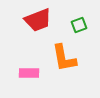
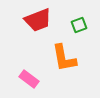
pink rectangle: moved 6 px down; rotated 36 degrees clockwise
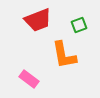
orange L-shape: moved 3 px up
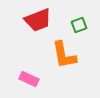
pink rectangle: rotated 12 degrees counterclockwise
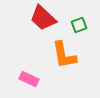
red trapezoid: moved 5 px right, 2 px up; rotated 64 degrees clockwise
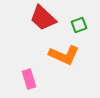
orange L-shape: rotated 56 degrees counterclockwise
pink rectangle: rotated 48 degrees clockwise
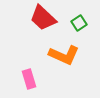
green square: moved 2 px up; rotated 14 degrees counterclockwise
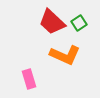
red trapezoid: moved 9 px right, 4 px down
orange L-shape: moved 1 px right
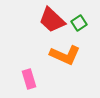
red trapezoid: moved 2 px up
